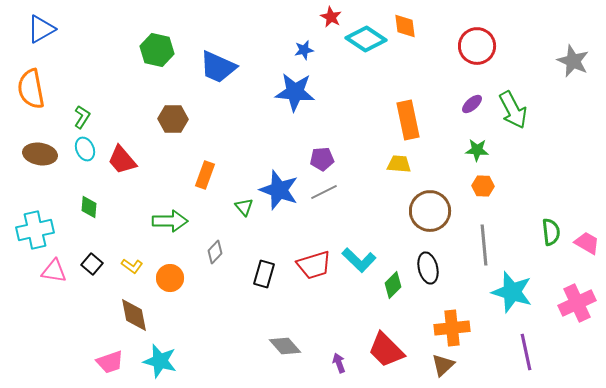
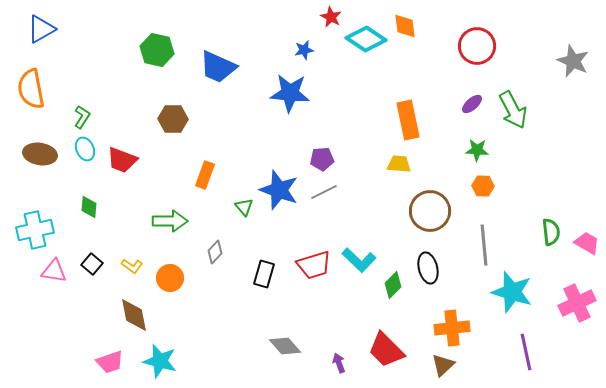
blue star at (295, 92): moved 5 px left, 1 px down
red trapezoid at (122, 160): rotated 28 degrees counterclockwise
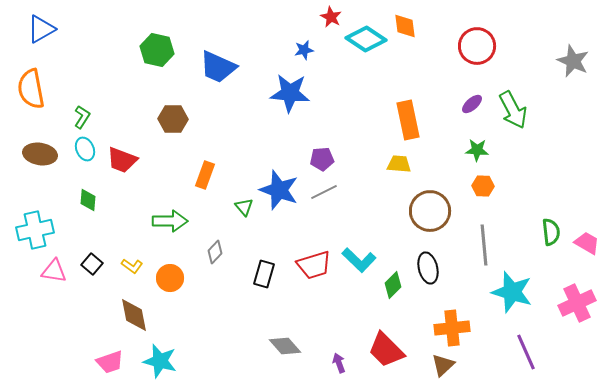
green diamond at (89, 207): moved 1 px left, 7 px up
purple line at (526, 352): rotated 12 degrees counterclockwise
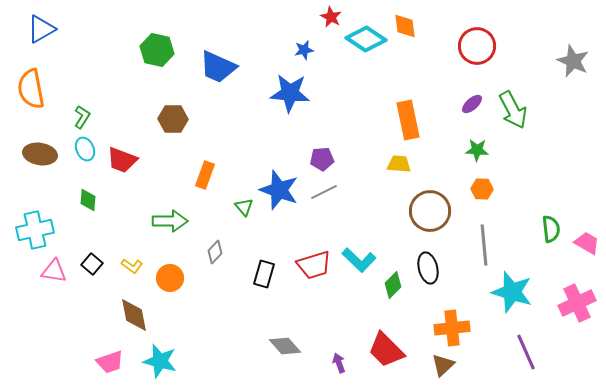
orange hexagon at (483, 186): moved 1 px left, 3 px down
green semicircle at (551, 232): moved 3 px up
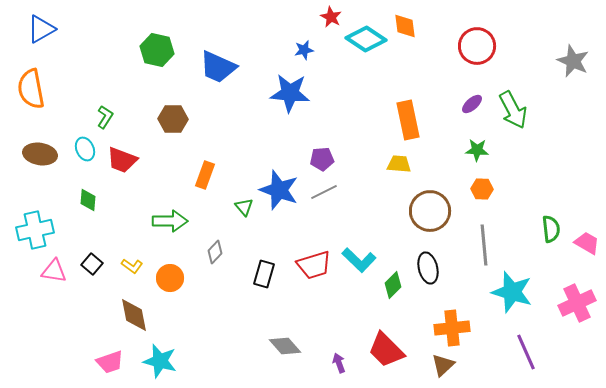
green L-shape at (82, 117): moved 23 px right
